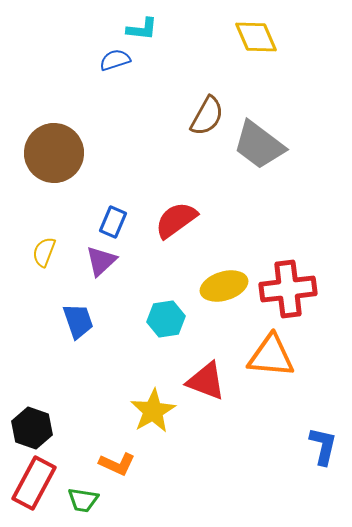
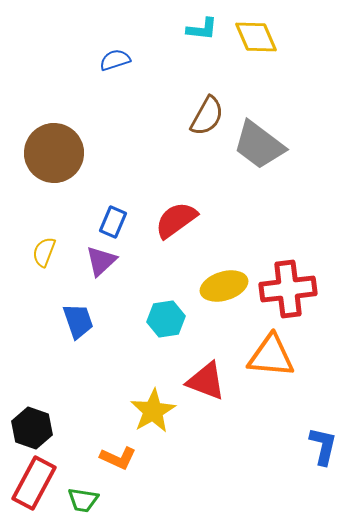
cyan L-shape: moved 60 px right
orange L-shape: moved 1 px right, 6 px up
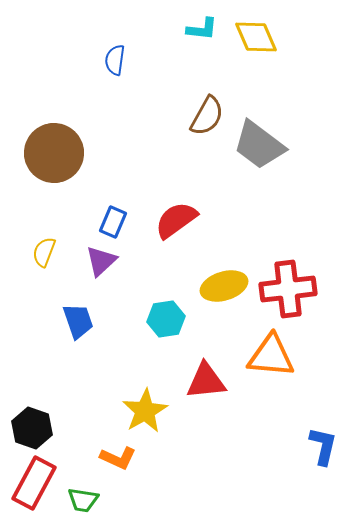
blue semicircle: rotated 64 degrees counterclockwise
red triangle: rotated 27 degrees counterclockwise
yellow star: moved 8 px left
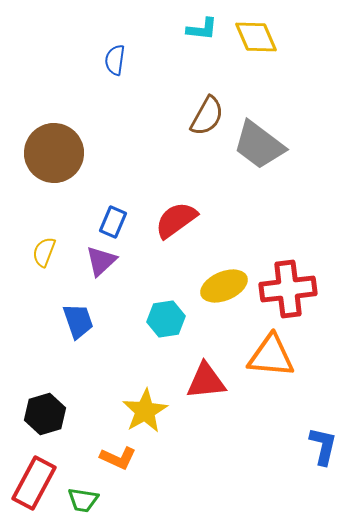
yellow ellipse: rotated 6 degrees counterclockwise
black hexagon: moved 13 px right, 14 px up; rotated 24 degrees clockwise
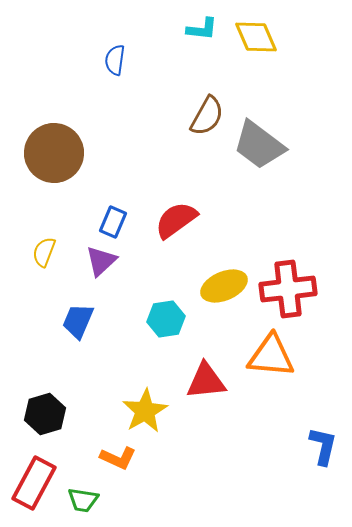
blue trapezoid: rotated 138 degrees counterclockwise
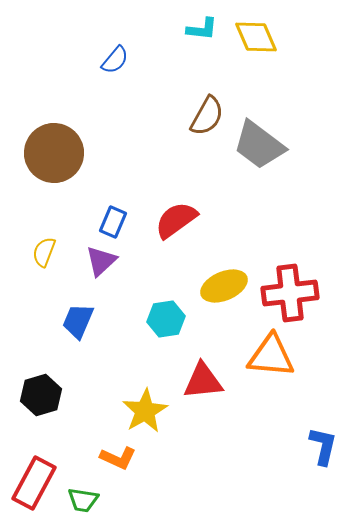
blue semicircle: rotated 148 degrees counterclockwise
red cross: moved 2 px right, 4 px down
red triangle: moved 3 px left
black hexagon: moved 4 px left, 19 px up
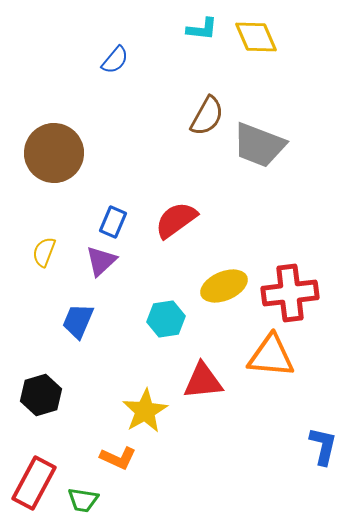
gray trapezoid: rotated 16 degrees counterclockwise
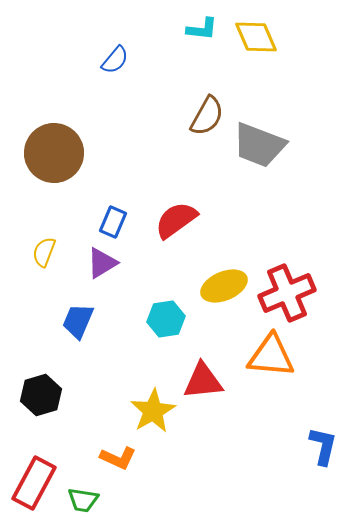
purple triangle: moved 1 px right, 2 px down; rotated 12 degrees clockwise
red cross: moved 3 px left; rotated 16 degrees counterclockwise
yellow star: moved 8 px right
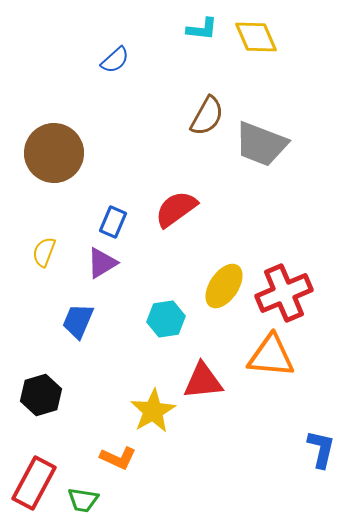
blue semicircle: rotated 8 degrees clockwise
gray trapezoid: moved 2 px right, 1 px up
red semicircle: moved 11 px up
yellow ellipse: rotated 33 degrees counterclockwise
red cross: moved 3 px left
blue L-shape: moved 2 px left, 3 px down
